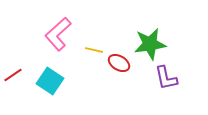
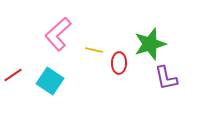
green star: rotated 8 degrees counterclockwise
red ellipse: rotated 60 degrees clockwise
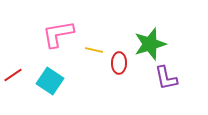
pink L-shape: rotated 32 degrees clockwise
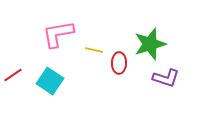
purple L-shape: rotated 60 degrees counterclockwise
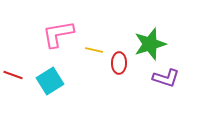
red line: rotated 54 degrees clockwise
cyan square: rotated 24 degrees clockwise
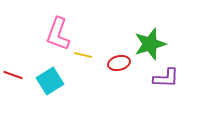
pink L-shape: rotated 60 degrees counterclockwise
yellow line: moved 11 px left, 5 px down
red ellipse: rotated 75 degrees clockwise
purple L-shape: rotated 16 degrees counterclockwise
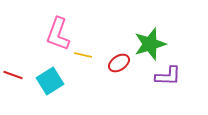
red ellipse: rotated 20 degrees counterclockwise
purple L-shape: moved 2 px right, 2 px up
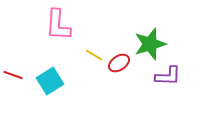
pink L-shape: moved 9 px up; rotated 16 degrees counterclockwise
yellow line: moved 11 px right; rotated 18 degrees clockwise
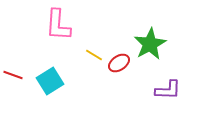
green star: rotated 12 degrees counterclockwise
purple L-shape: moved 14 px down
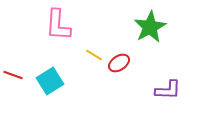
green star: moved 17 px up
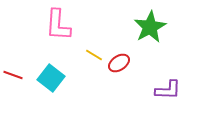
cyan square: moved 1 px right, 3 px up; rotated 20 degrees counterclockwise
